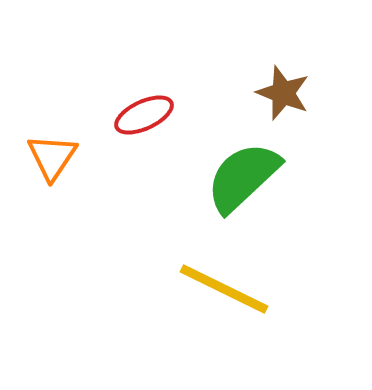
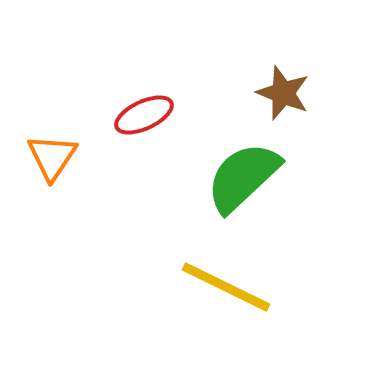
yellow line: moved 2 px right, 2 px up
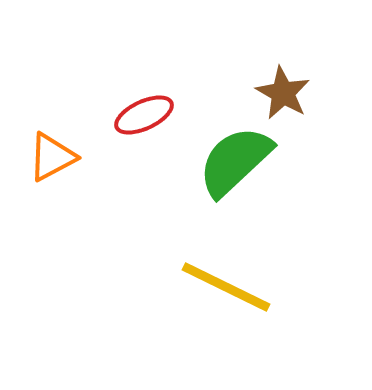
brown star: rotated 8 degrees clockwise
orange triangle: rotated 28 degrees clockwise
green semicircle: moved 8 px left, 16 px up
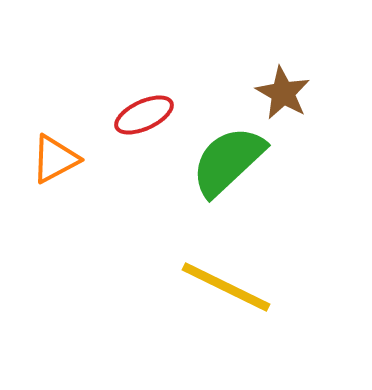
orange triangle: moved 3 px right, 2 px down
green semicircle: moved 7 px left
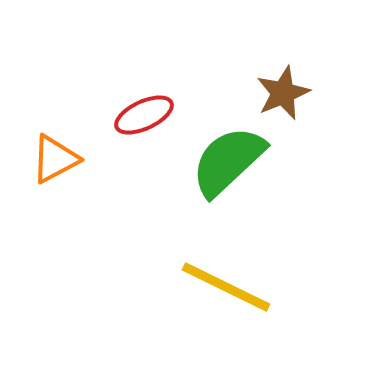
brown star: rotated 20 degrees clockwise
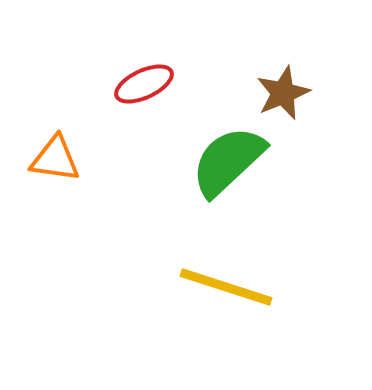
red ellipse: moved 31 px up
orange triangle: rotated 36 degrees clockwise
yellow line: rotated 8 degrees counterclockwise
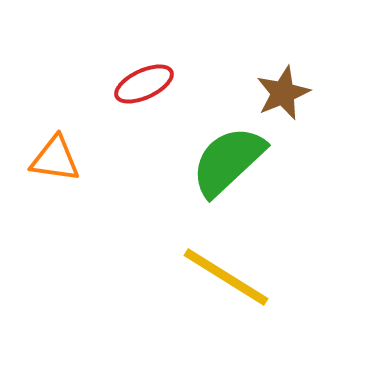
yellow line: moved 10 px up; rotated 14 degrees clockwise
